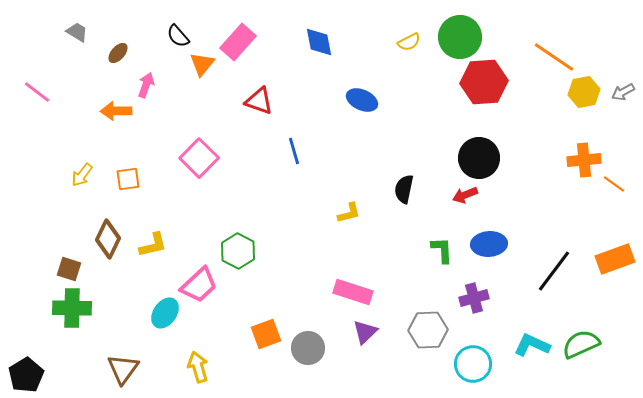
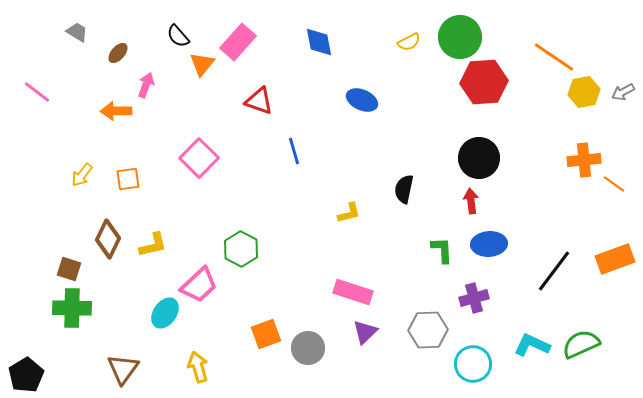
red arrow at (465, 195): moved 6 px right, 6 px down; rotated 105 degrees clockwise
green hexagon at (238, 251): moved 3 px right, 2 px up
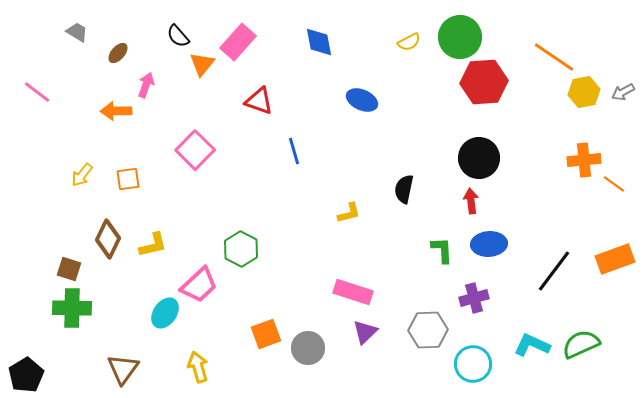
pink square at (199, 158): moved 4 px left, 8 px up
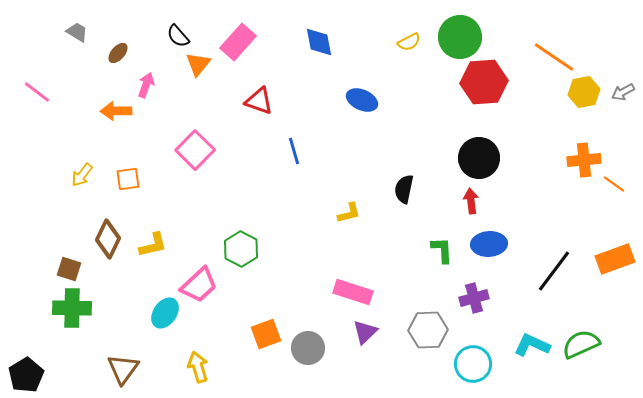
orange triangle at (202, 64): moved 4 px left
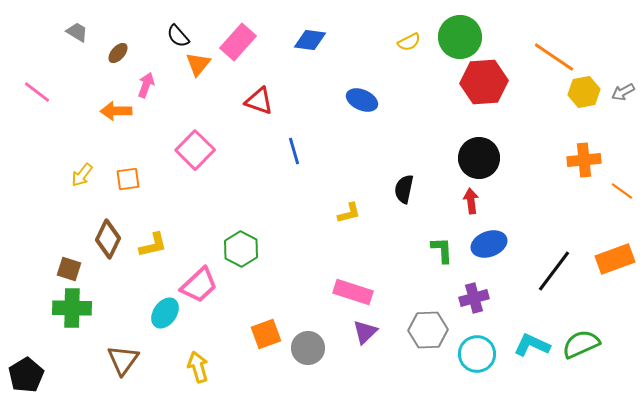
blue diamond at (319, 42): moved 9 px left, 2 px up; rotated 72 degrees counterclockwise
orange line at (614, 184): moved 8 px right, 7 px down
blue ellipse at (489, 244): rotated 16 degrees counterclockwise
cyan circle at (473, 364): moved 4 px right, 10 px up
brown triangle at (123, 369): moved 9 px up
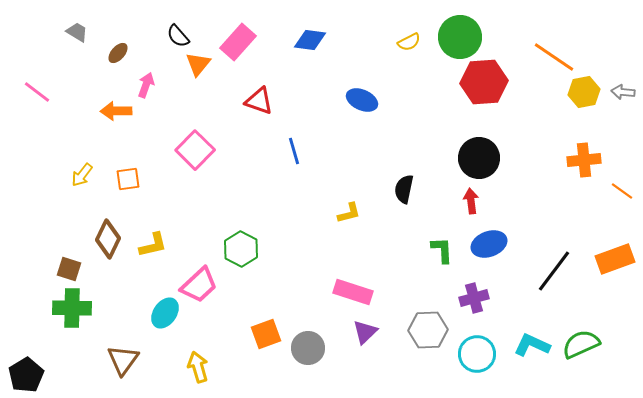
gray arrow at (623, 92): rotated 35 degrees clockwise
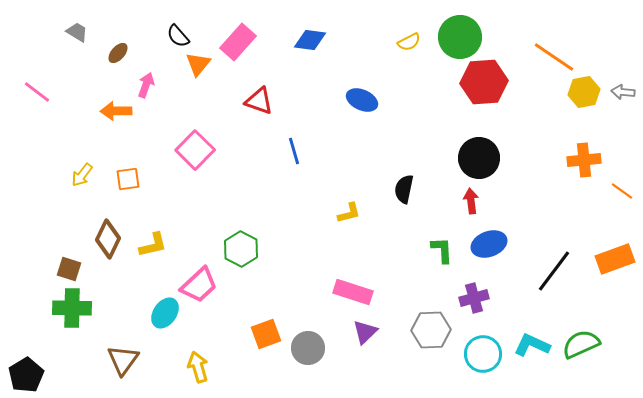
gray hexagon at (428, 330): moved 3 px right
cyan circle at (477, 354): moved 6 px right
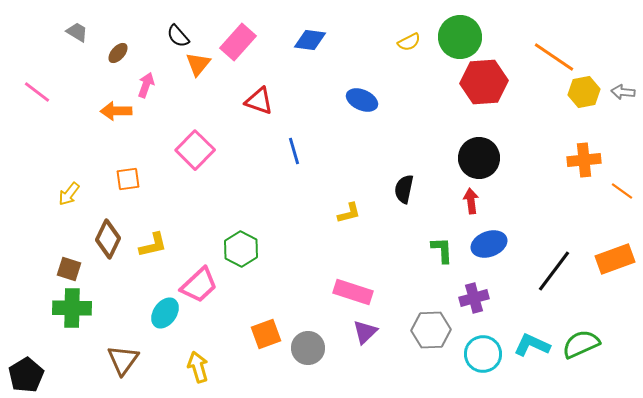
yellow arrow at (82, 175): moved 13 px left, 19 px down
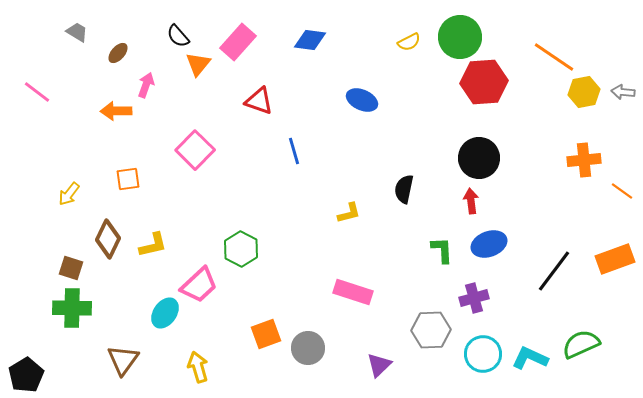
brown square at (69, 269): moved 2 px right, 1 px up
purple triangle at (365, 332): moved 14 px right, 33 px down
cyan L-shape at (532, 345): moved 2 px left, 13 px down
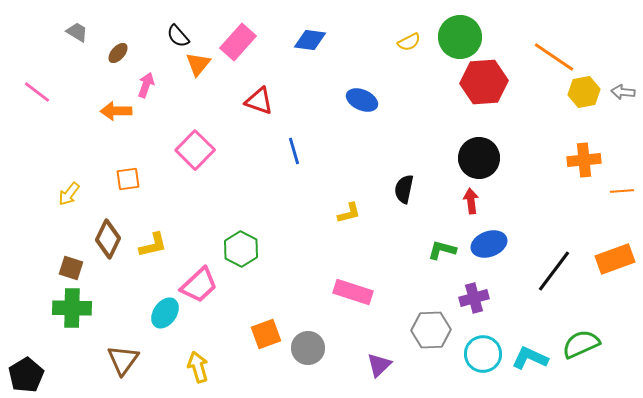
orange line at (622, 191): rotated 40 degrees counterclockwise
green L-shape at (442, 250): rotated 72 degrees counterclockwise
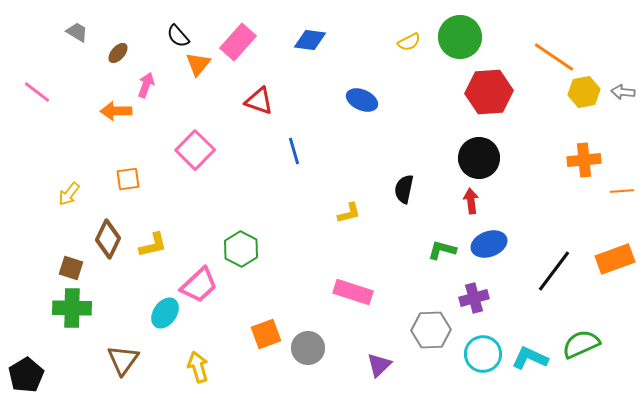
red hexagon at (484, 82): moved 5 px right, 10 px down
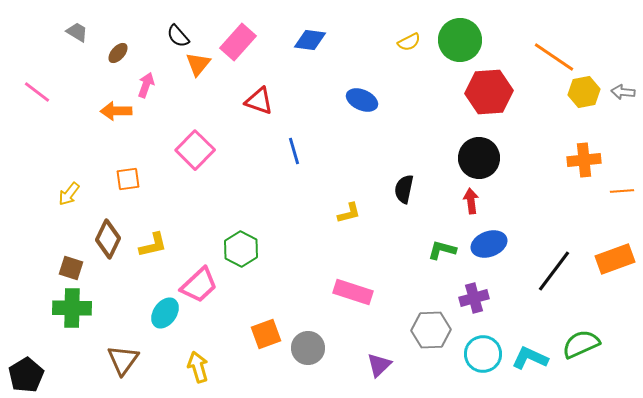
green circle at (460, 37): moved 3 px down
